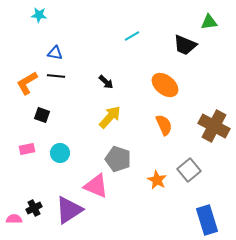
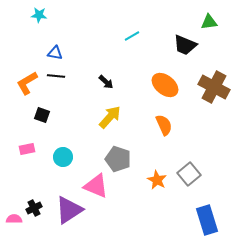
brown cross: moved 39 px up
cyan circle: moved 3 px right, 4 px down
gray square: moved 4 px down
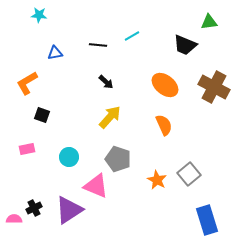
blue triangle: rotated 21 degrees counterclockwise
black line: moved 42 px right, 31 px up
cyan circle: moved 6 px right
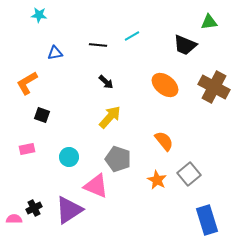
orange semicircle: moved 16 px down; rotated 15 degrees counterclockwise
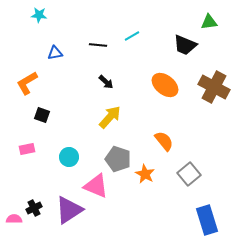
orange star: moved 12 px left, 6 px up
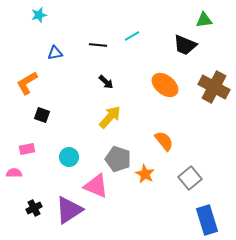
cyan star: rotated 21 degrees counterclockwise
green triangle: moved 5 px left, 2 px up
gray square: moved 1 px right, 4 px down
pink semicircle: moved 46 px up
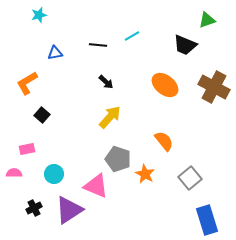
green triangle: moved 3 px right; rotated 12 degrees counterclockwise
black square: rotated 21 degrees clockwise
cyan circle: moved 15 px left, 17 px down
